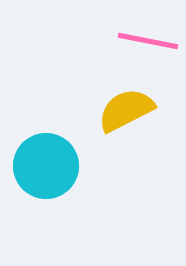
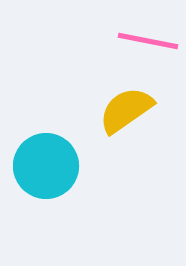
yellow semicircle: rotated 8 degrees counterclockwise
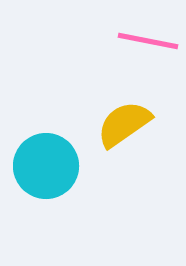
yellow semicircle: moved 2 px left, 14 px down
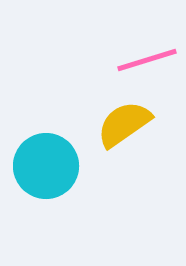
pink line: moved 1 px left, 19 px down; rotated 28 degrees counterclockwise
